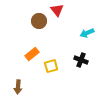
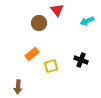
brown circle: moved 2 px down
cyan arrow: moved 12 px up
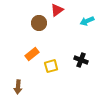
red triangle: rotated 32 degrees clockwise
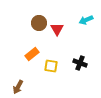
red triangle: moved 19 px down; rotated 24 degrees counterclockwise
cyan arrow: moved 1 px left, 1 px up
black cross: moved 1 px left, 3 px down
yellow square: rotated 24 degrees clockwise
brown arrow: rotated 24 degrees clockwise
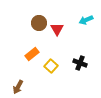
yellow square: rotated 32 degrees clockwise
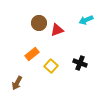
red triangle: moved 1 px down; rotated 40 degrees clockwise
brown arrow: moved 1 px left, 4 px up
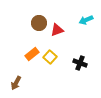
yellow square: moved 1 px left, 9 px up
brown arrow: moved 1 px left
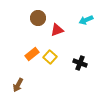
brown circle: moved 1 px left, 5 px up
brown arrow: moved 2 px right, 2 px down
